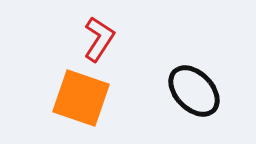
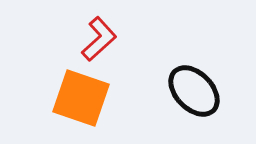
red L-shape: rotated 15 degrees clockwise
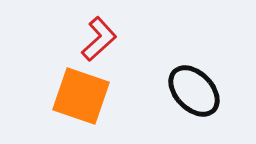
orange square: moved 2 px up
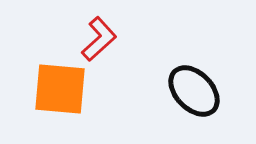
orange square: moved 21 px left, 7 px up; rotated 14 degrees counterclockwise
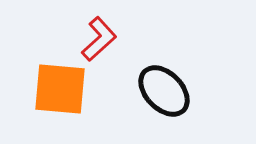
black ellipse: moved 30 px left
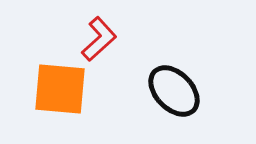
black ellipse: moved 10 px right
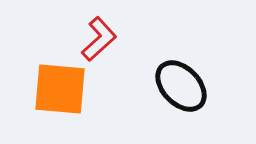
black ellipse: moved 7 px right, 5 px up
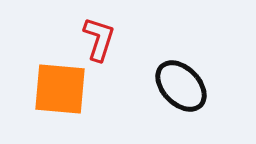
red L-shape: rotated 30 degrees counterclockwise
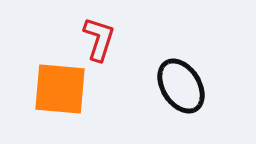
black ellipse: rotated 12 degrees clockwise
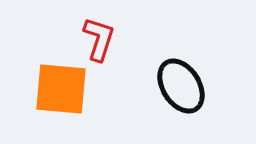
orange square: moved 1 px right
